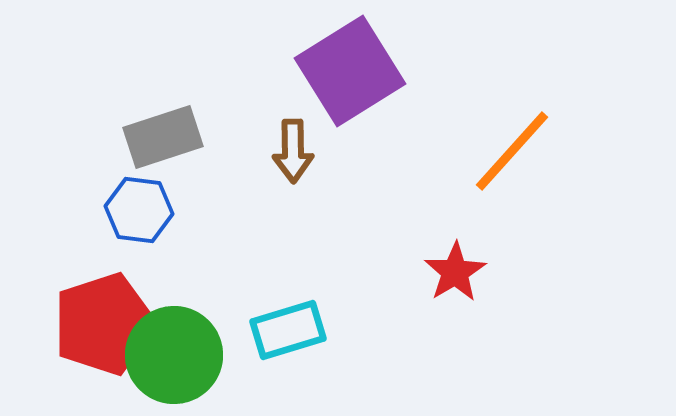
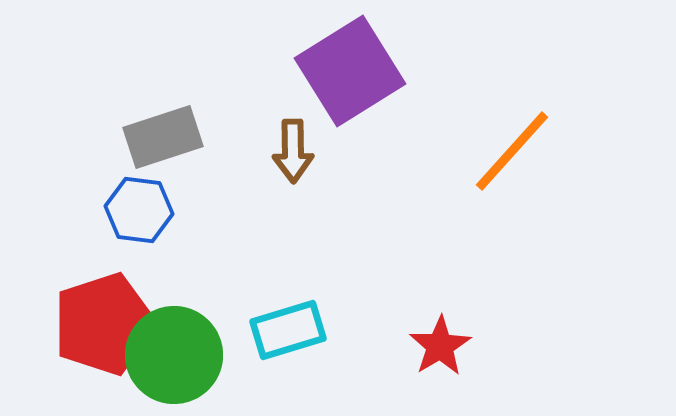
red star: moved 15 px left, 74 px down
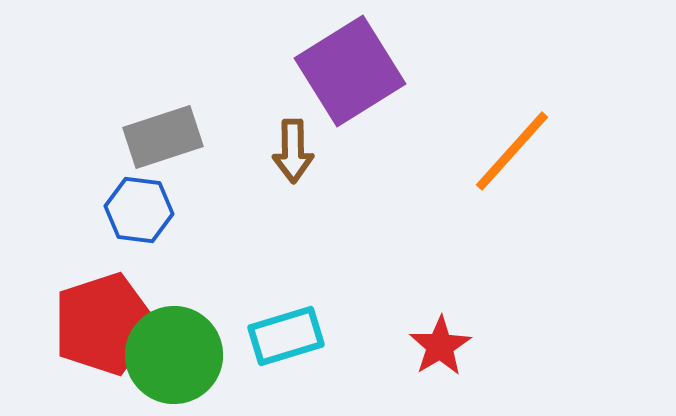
cyan rectangle: moved 2 px left, 6 px down
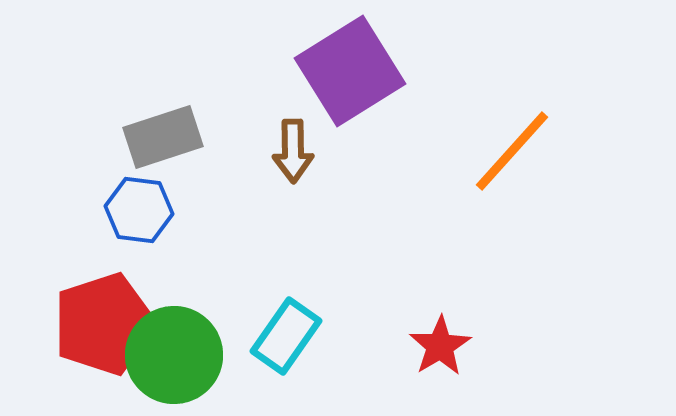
cyan rectangle: rotated 38 degrees counterclockwise
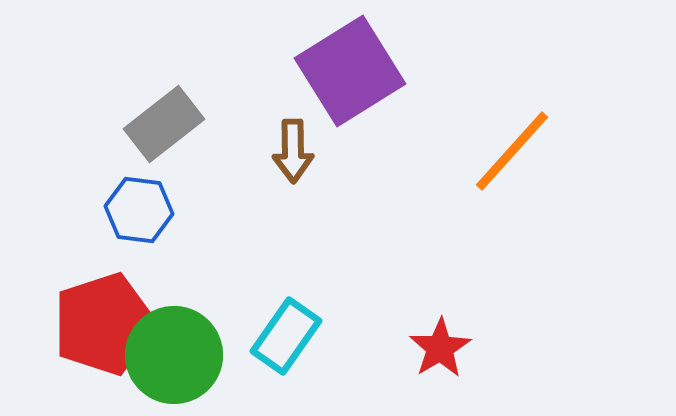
gray rectangle: moved 1 px right, 13 px up; rotated 20 degrees counterclockwise
red star: moved 2 px down
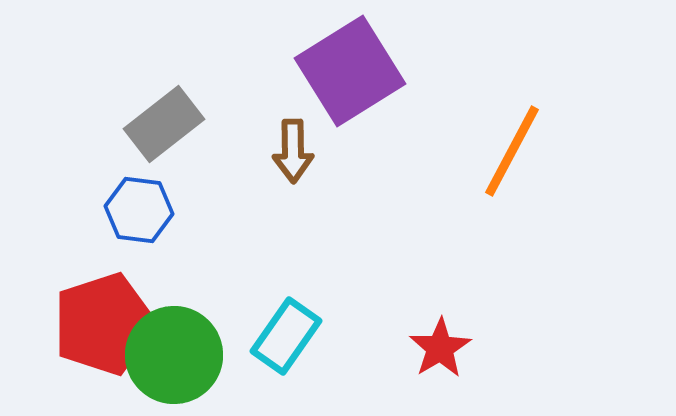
orange line: rotated 14 degrees counterclockwise
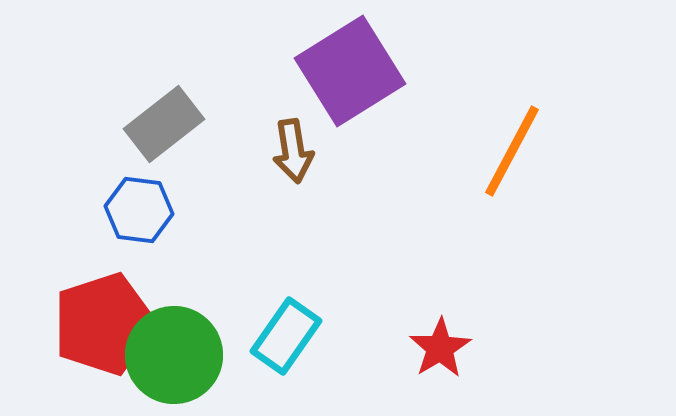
brown arrow: rotated 8 degrees counterclockwise
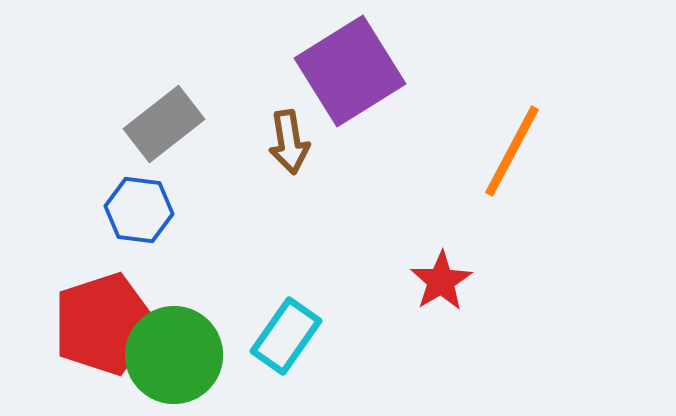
brown arrow: moved 4 px left, 9 px up
red star: moved 1 px right, 67 px up
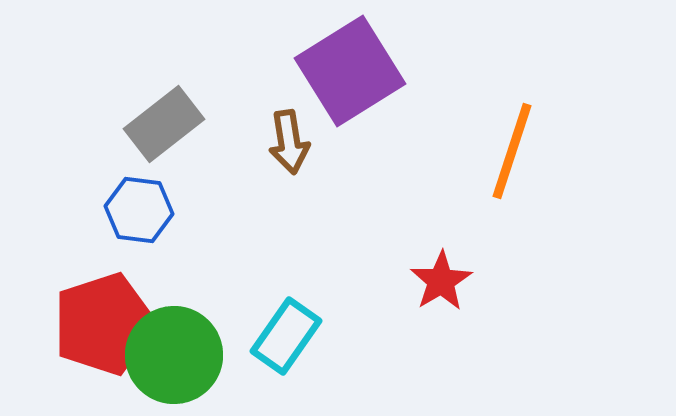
orange line: rotated 10 degrees counterclockwise
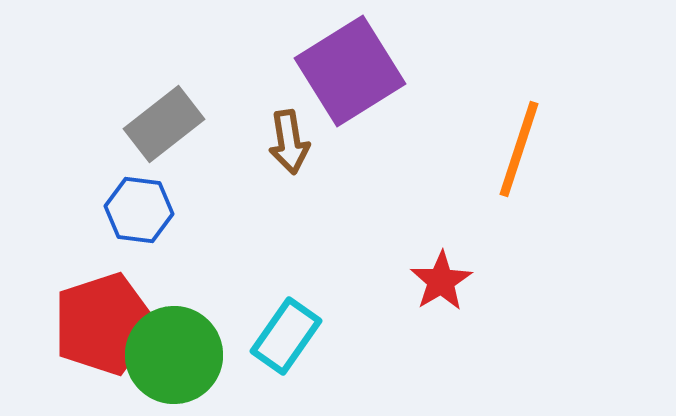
orange line: moved 7 px right, 2 px up
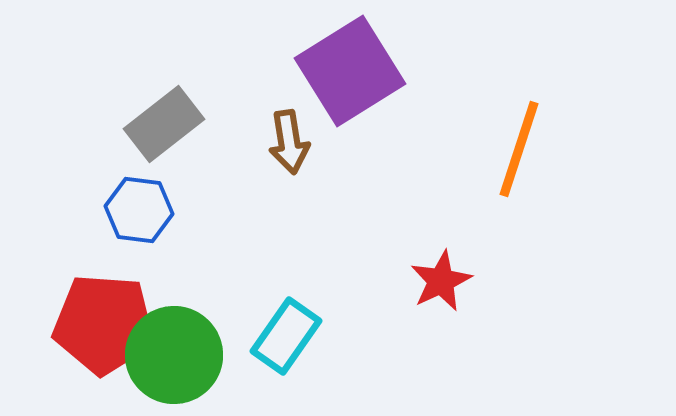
red star: rotated 6 degrees clockwise
red pentagon: rotated 22 degrees clockwise
